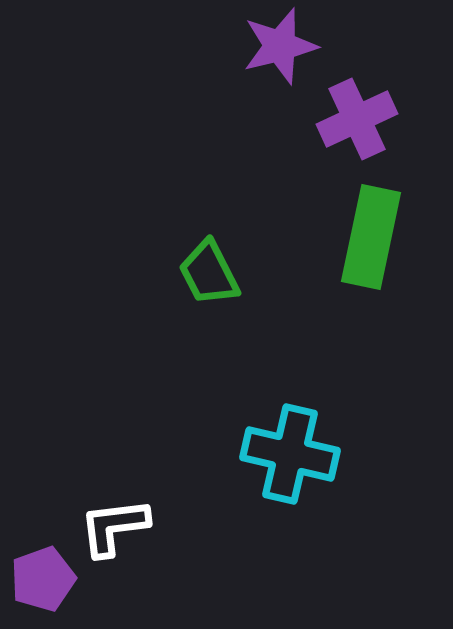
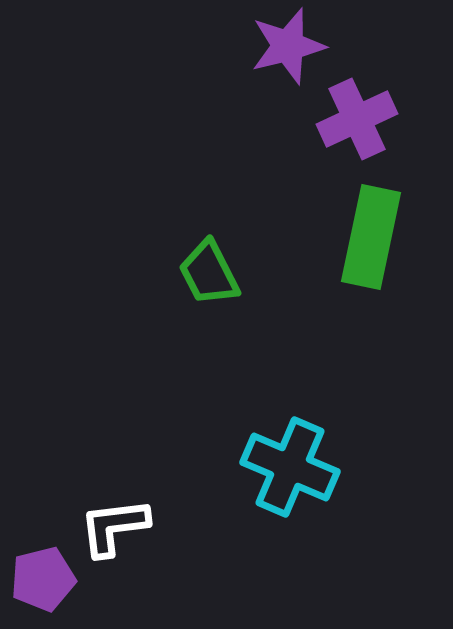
purple star: moved 8 px right
cyan cross: moved 13 px down; rotated 10 degrees clockwise
purple pentagon: rotated 6 degrees clockwise
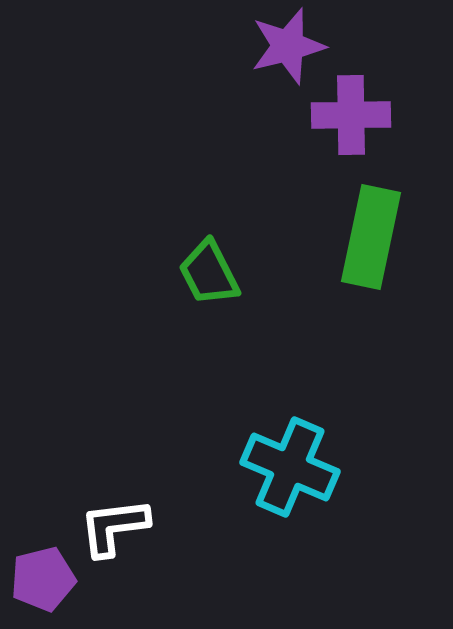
purple cross: moved 6 px left, 4 px up; rotated 24 degrees clockwise
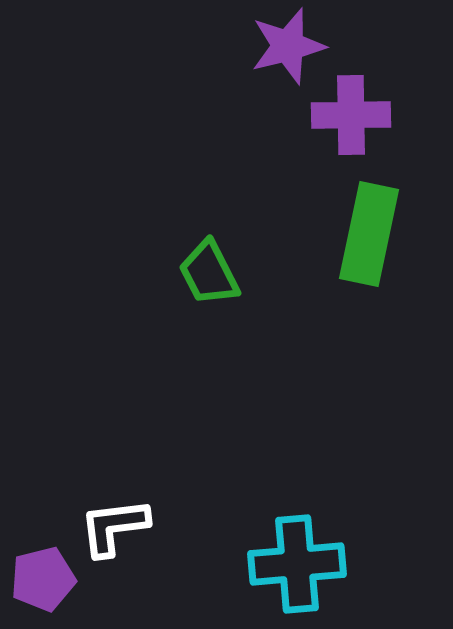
green rectangle: moved 2 px left, 3 px up
cyan cross: moved 7 px right, 97 px down; rotated 28 degrees counterclockwise
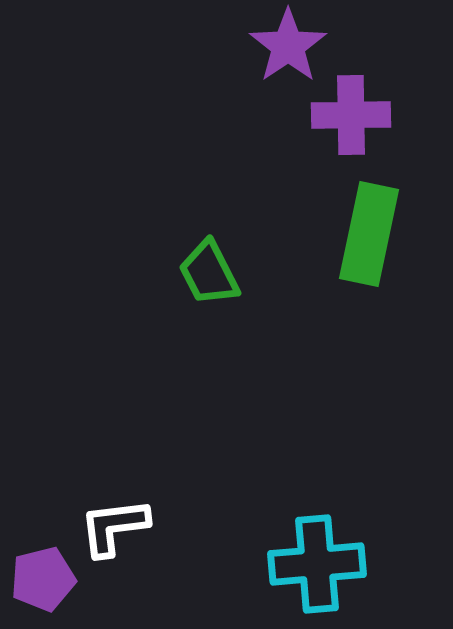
purple star: rotated 20 degrees counterclockwise
cyan cross: moved 20 px right
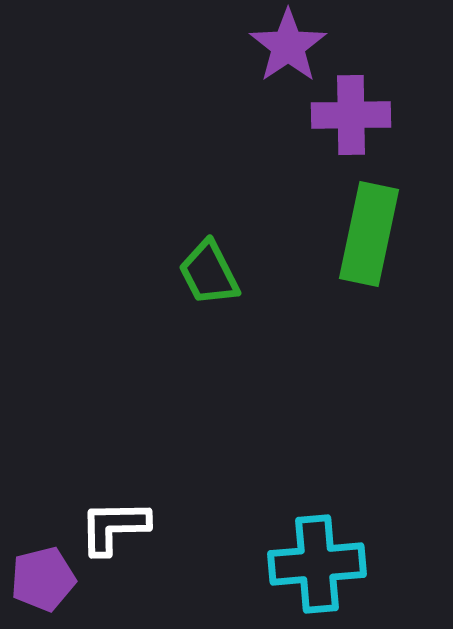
white L-shape: rotated 6 degrees clockwise
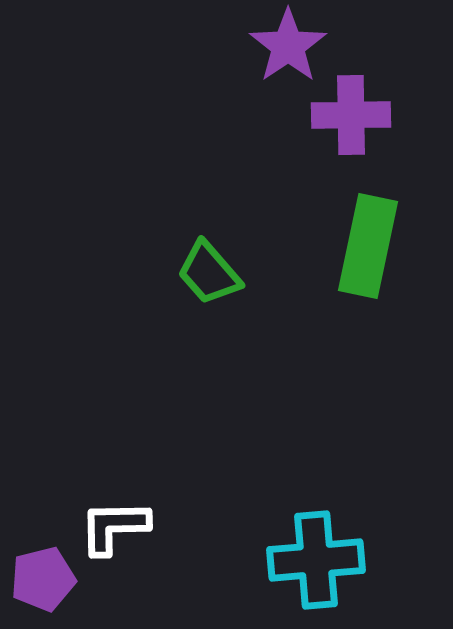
green rectangle: moved 1 px left, 12 px down
green trapezoid: rotated 14 degrees counterclockwise
cyan cross: moved 1 px left, 4 px up
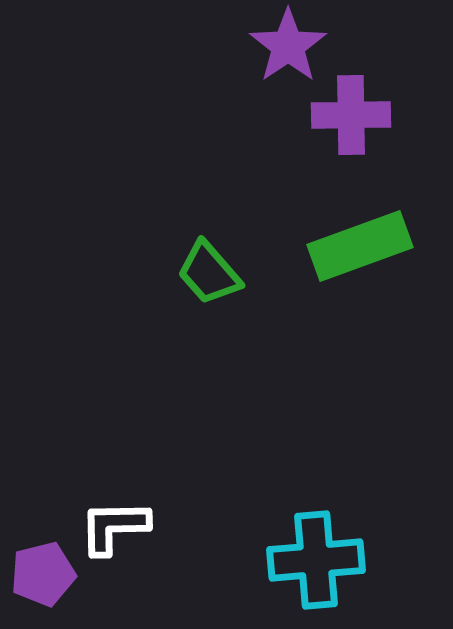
green rectangle: moved 8 px left; rotated 58 degrees clockwise
purple pentagon: moved 5 px up
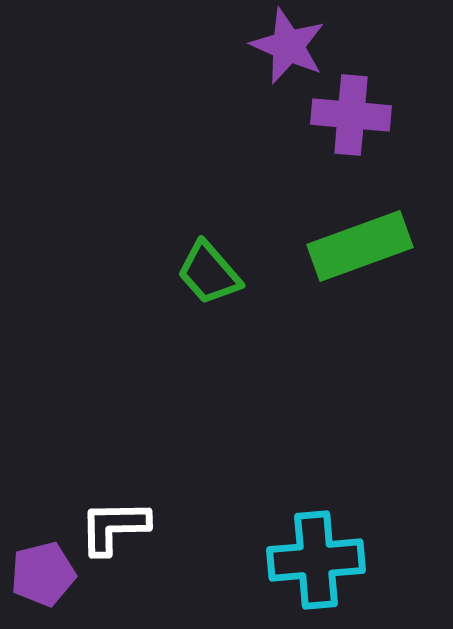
purple star: rotated 14 degrees counterclockwise
purple cross: rotated 6 degrees clockwise
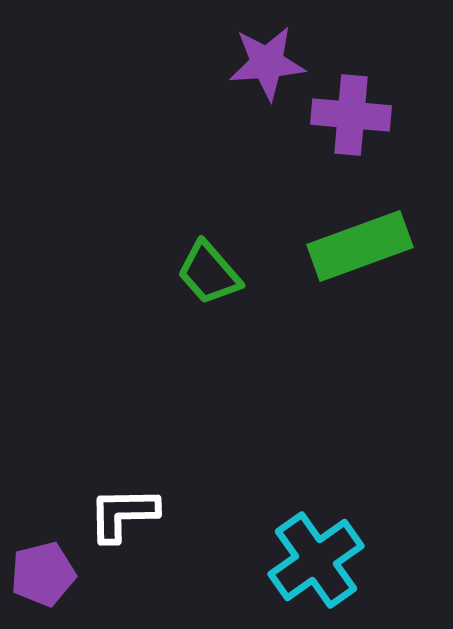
purple star: moved 21 px left, 17 px down; rotated 28 degrees counterclockwise
white L-shape: moved 9 px right, 13 px up
cyan cross: rotated 30 degrees counterclockwise
